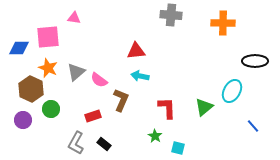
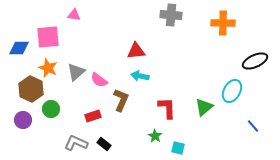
pink triangle: moved 3 px up
black ellipse: rotated 25 degrees counterclockwise
gray L-shape: rotated 85 degrees clockwise
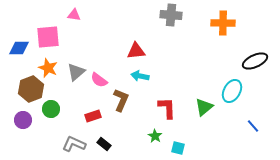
brown hexagon: rotated 15 degrees clockwise
gray L-shape: moved 2 px left, 1 px down
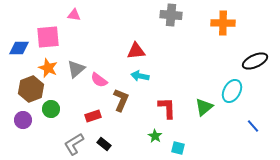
gray triangle: moved 3 px up
gray L-shape: rotated 55 degrees counterclockwise
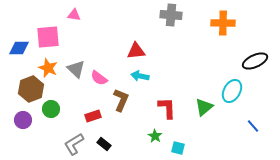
gray triangle: rotated 36 degrees counterclockwise
pink semicircle: moved 2 px up
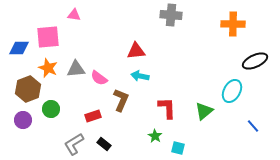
orange cross: moved 10 px right, 1 px down
gray triangle: rotated 48 degrees counterclockwise
brown hexagon: moved 3 px left
green triangle: moved 4 px down
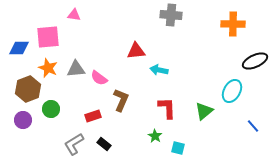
cyan arrow: moved 19 px right, 6 px up
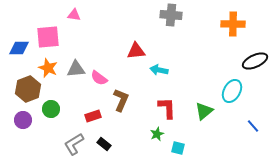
green star: moved 2 px right, 2 px up; rotated 16 degrees clockwise
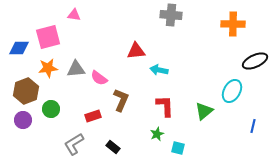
pink square: rotated 10 degrees counterclockwise
orange star: rotated 30 degrees counterclockwise
brown hexagon: moved 2 px left, 2 px down
red L-shape: moved 2 px left, 2 px up
blue line: rotated 56 degrees clockwise
black rectangle: moved 9 px right, 3 px down
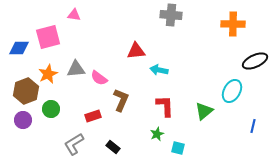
orange star: moved 6 px down; rotated 18 degrees counterclockwise
